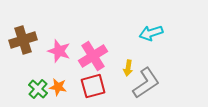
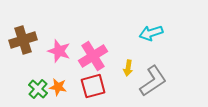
gray L-shape: moved 7 px right, 2 px up
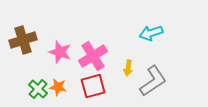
pink star: moved 1 px right, 1 px down
